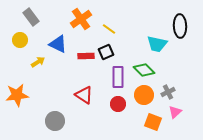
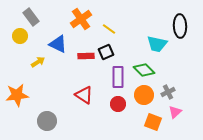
yellow circle: moved 4 px up
gray circle: moved 8 px left
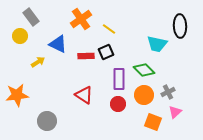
purple rectangle: moved 1 px right, 2 px down
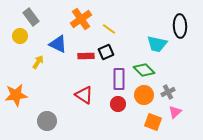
yellow arrow: rotated 24 degrees counterclockwise
orange star: moved 1 px left
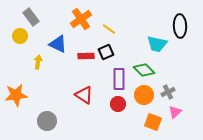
yellow arrow: rotated 24 degrees counterclockwise
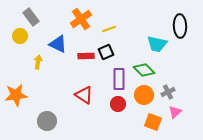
yellow line: rotated 56 degrees counterclockwise
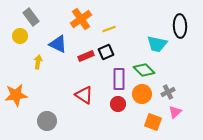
red rectangle: rotated 21 degrees counterclockwise
orange circle: moved 2 px left, 1 px up
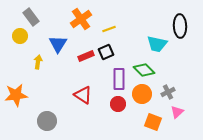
blue triangle: rotated 36 degrees clockwise
red triangle: moved 1 px left
pink triangle: moved 2 px right
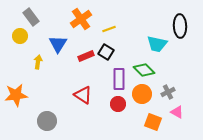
black square: rotated 35 degrees counterclockwise
pink triangle: rotated 48 degrees counterclockwise
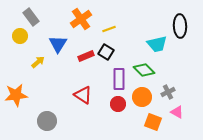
cyan trapezoid: rotated 25 degrees counterclockwise
yellow arrow: rotated 40 degrees clockwise
orange circle: moved 3 px down
